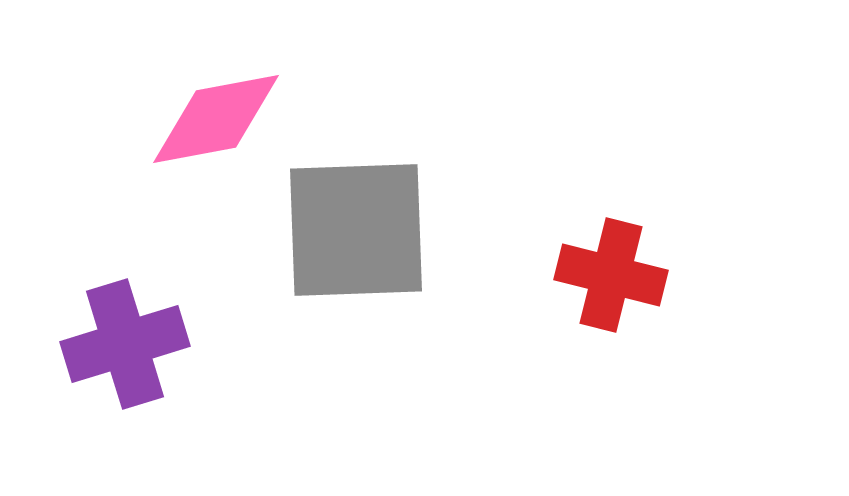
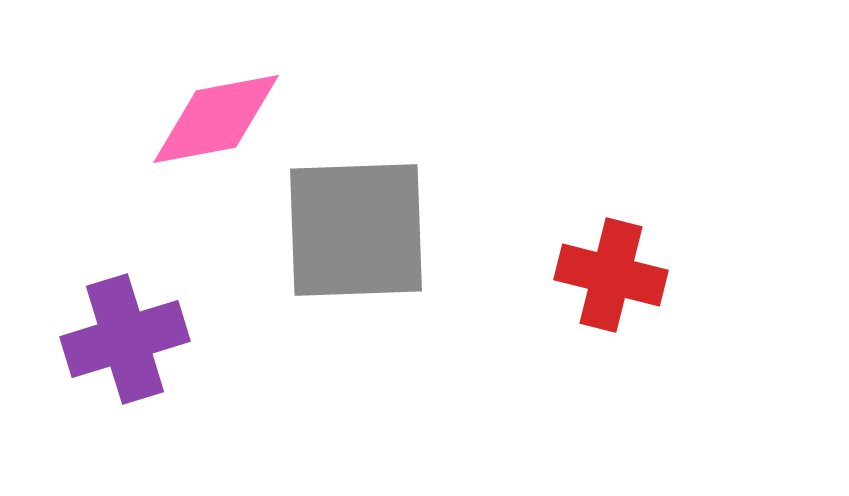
purple cross: moved 5 px up
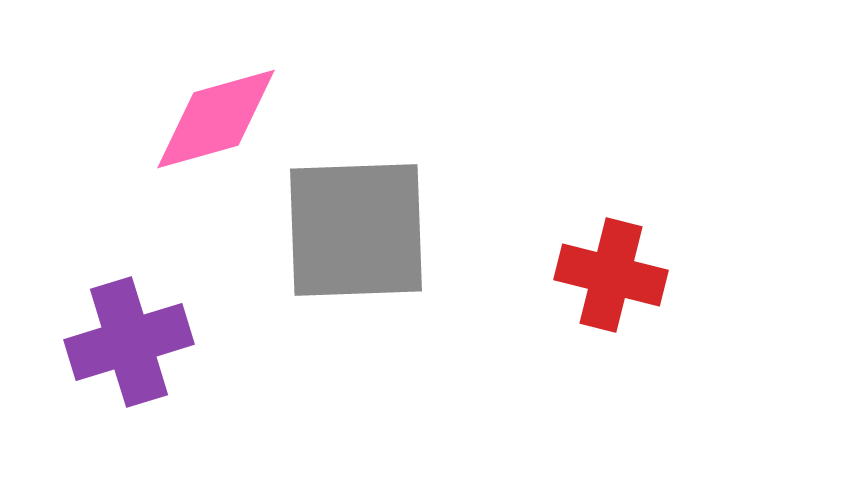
pink diamond: rotated 5 degrees counterclockwise
purple cross: moved 4 px right, 3 px down
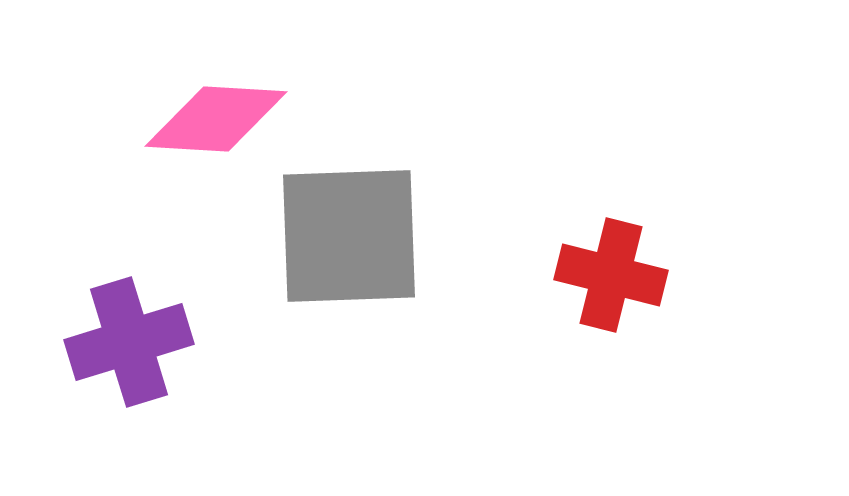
pink diamond: rotated 19 degrees clockwise
gray square: moved 7 px left, 6 px down
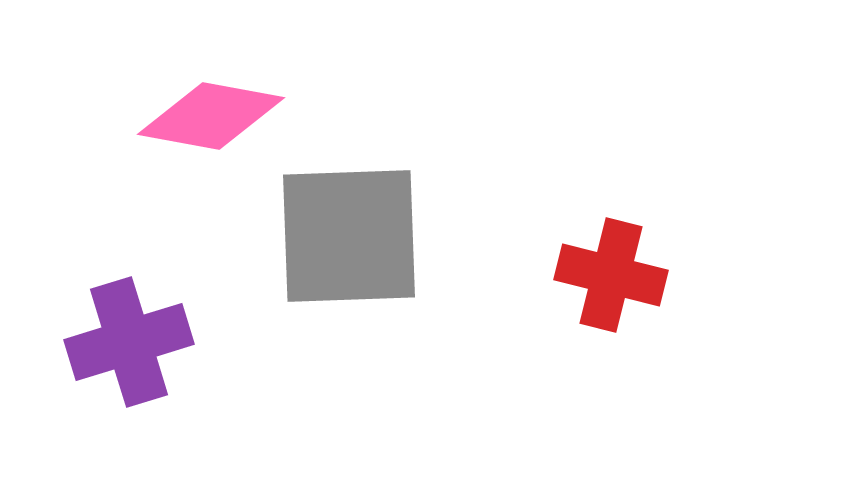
pink diamond: moved 5 px left, 3 px up; rotated 7 degrees clockwise
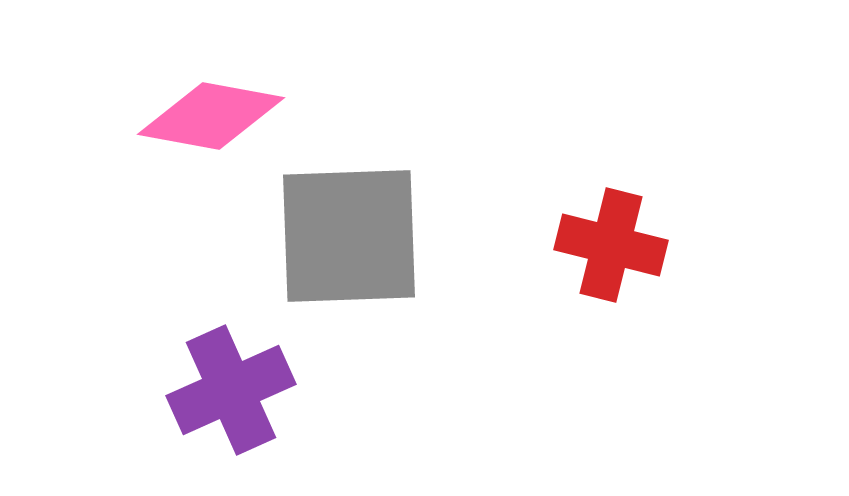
red cross: moved 30 px up
purple cross: moved 102 px right, 48 px down; rotated 7 degrees counterclockwise
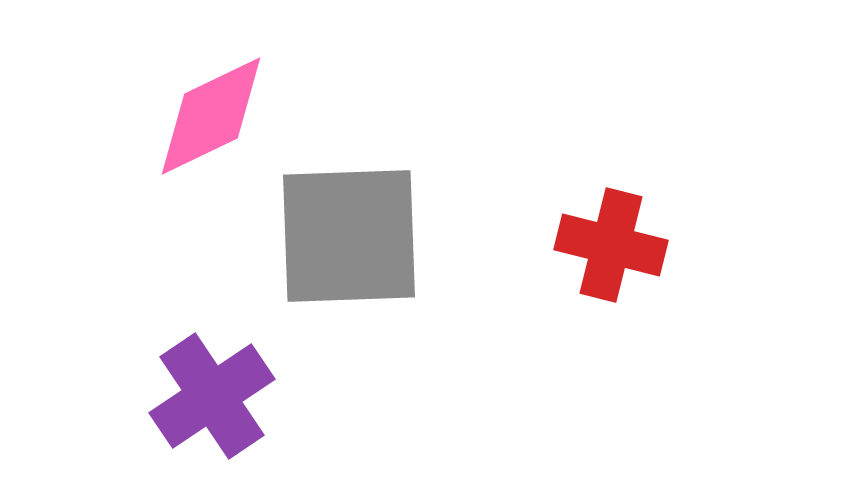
pink diamond: rotated 36 degrees counterclockwise
purple cross: moved 19 px left, 6 px down; rotated 10 degrees counterclockwise
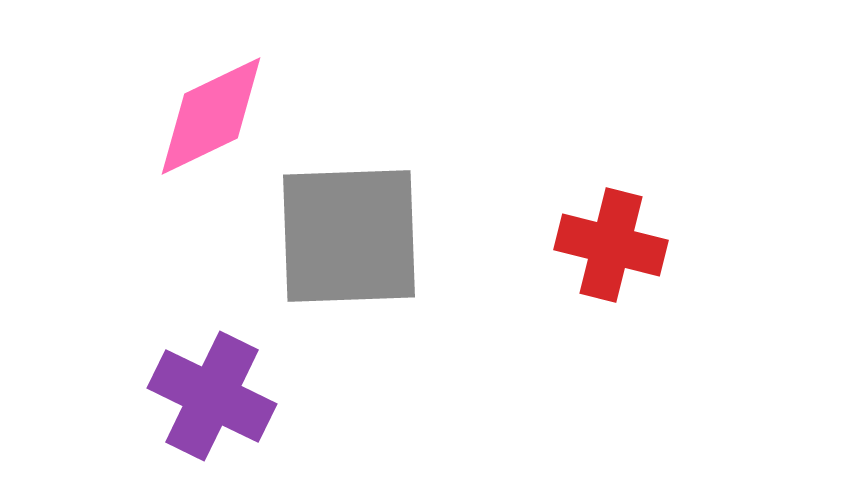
purple cross: rotated 30 degrees counterclockwise
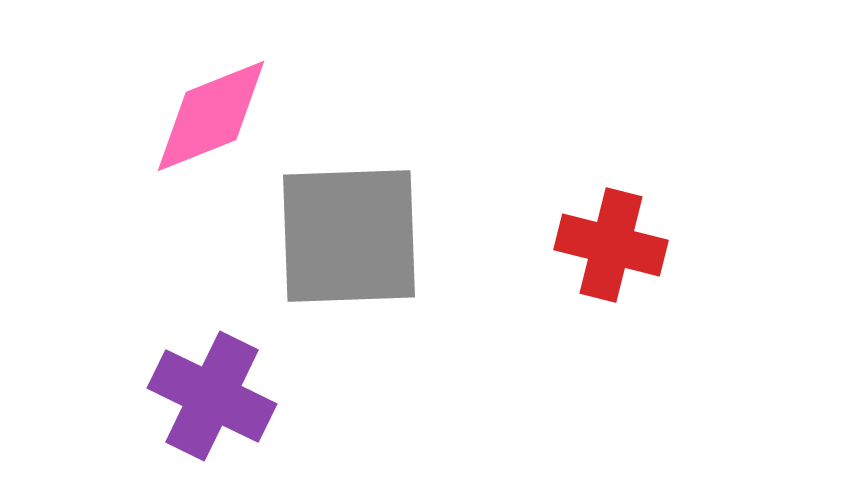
pink diamond: rotated 4 degrees clockwise
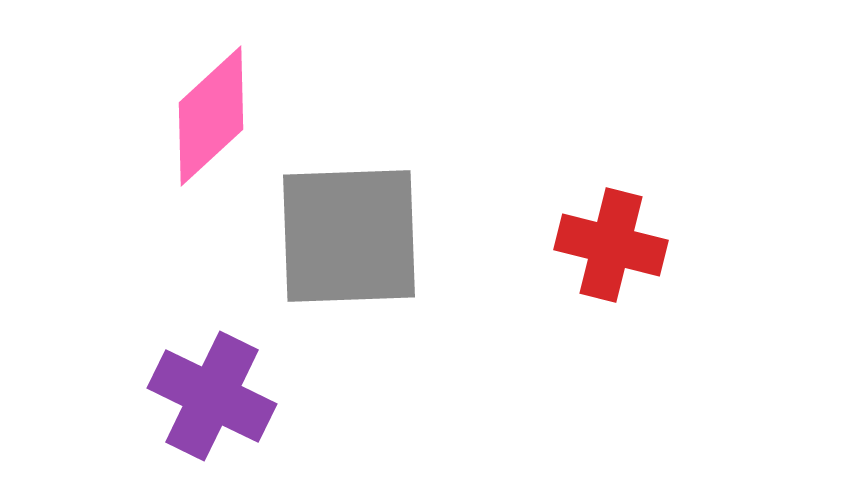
pink diamond: rotated 21 degrees counterclockwise
